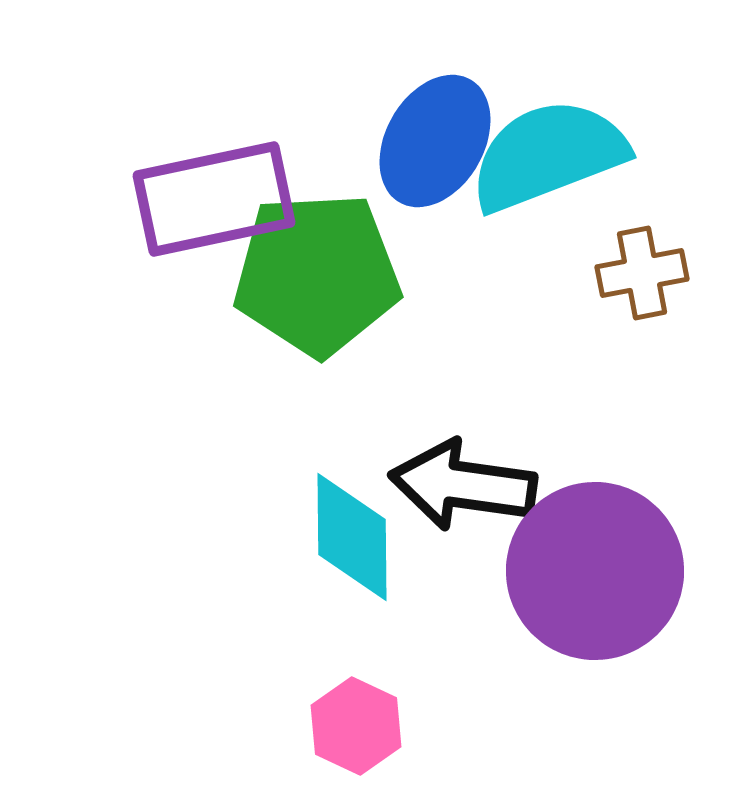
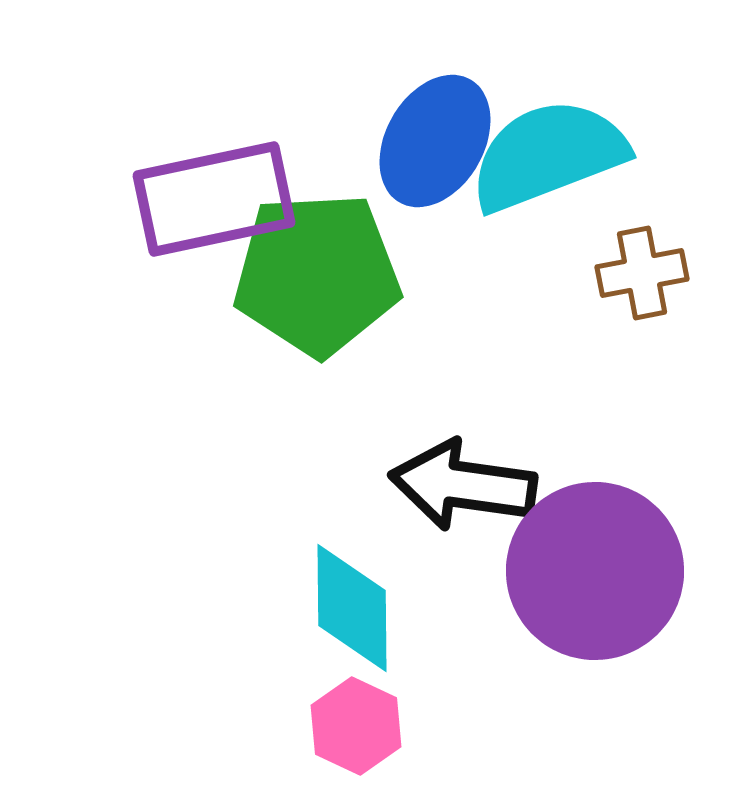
cyan diamond: moved 71 px down
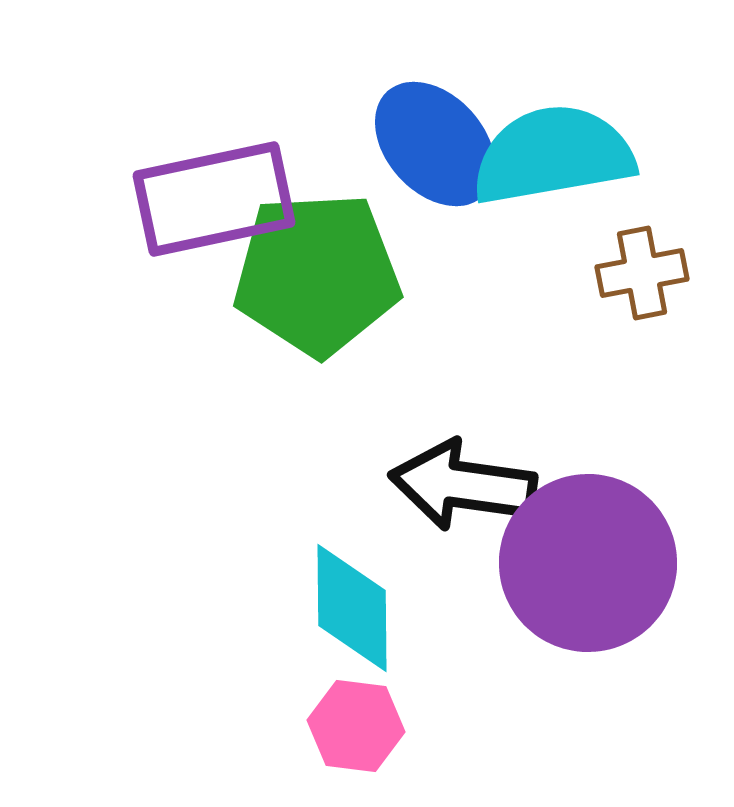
blue ellipse: moved 3 px down; rotated 72 degrees counterclockwise
cyan semicircle: moved 5 px right; rotated 11 degrees clockwise
purple circle: moved 7 px left, 8 px up
pink hexagon: rotated 18 degrees counterclockwise
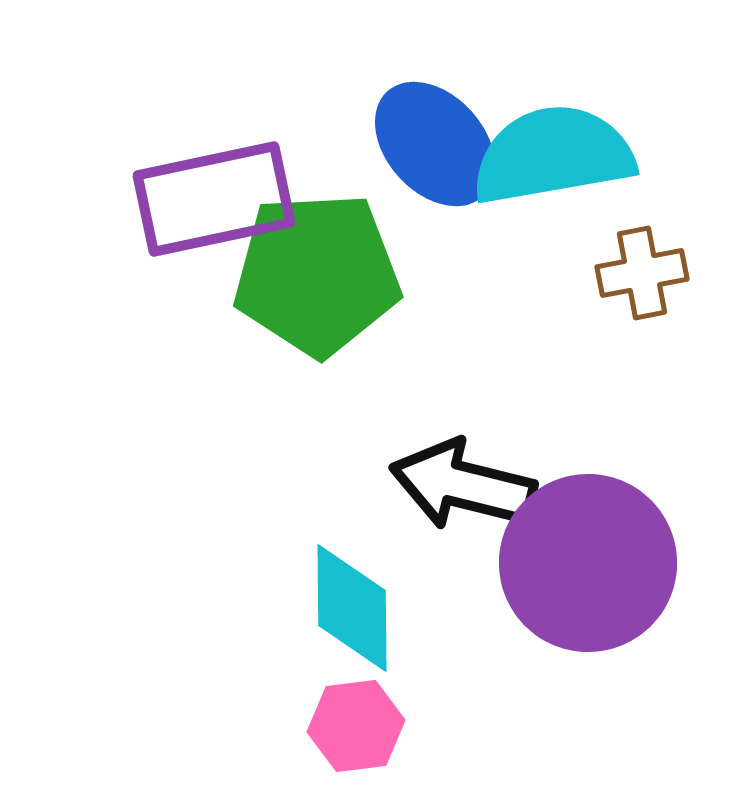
black arrow: rotated 6 degrees clockwise
pink hexagon: rotated 14 degrees counterclockwise
